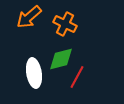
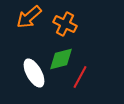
white ellipse: rotated 20 degrees counterclockwise
red line: moved 3 px right
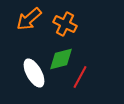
orange arrow: moved 2 px down
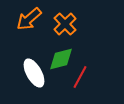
orange cross: rotated 20 degrees clockwise
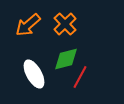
orange arrow: moved 1 px left, 6 px down
green diamond: moved 5 px right
white ellipse: moved 1 px down
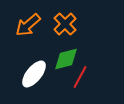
white ellipse: rotated 68 degrees clockwise
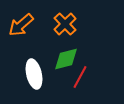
orange arrow: moved 7 px left
white ellipse: rotated 52 degrees counterclockwise
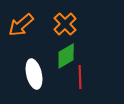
green diamond: moved 3 px up; rotated 16 degrees counterclockwise
red line: rotated 30 degrees counterclockwise
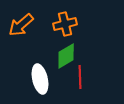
orange cross: rotated 30 degrees clockwise
white ellipse: moved 6 px right, 5 px down
